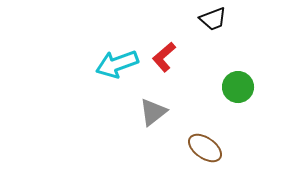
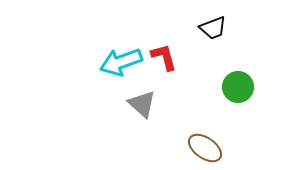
black trapezoid: moved 9 px down
red L-shape: rotated 116 degrees clockwise
cyan arrow: moved 4 px right, 2 px up
gray triangle: moved 11 px left, 8 px up; rotated 40 degrees counterclockwise
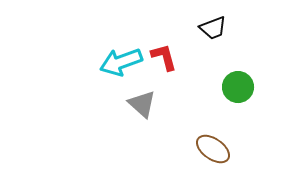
brown ellipse: moved 8 px right, 1 px down
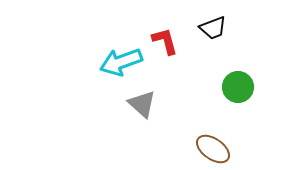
red L-shape: moved 1 px right, 16 px up
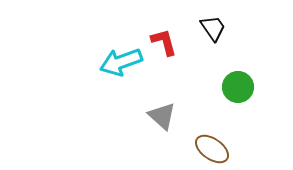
black trapezoid: rotated 104 degrees counterclockwise
red L-shape: moved 1 px left, 1 px down
gray triangle: moved 20 px right, 12 px down
brown ellipse: moved 1 px left
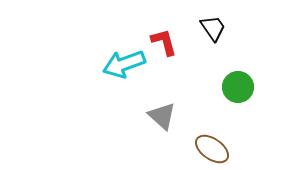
cyan arrow: moved 3 px right, 2 px down
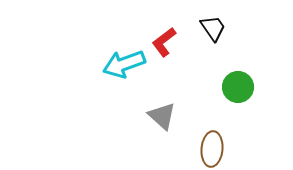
red L-shape: rotated 112 degrees counterclockwise
brown ellipse: rotated 60 degrees clockwise
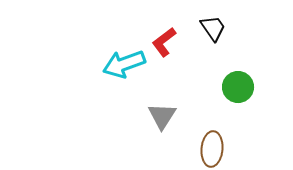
gray triangle: rotated 20 degrees clockwise
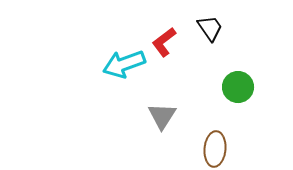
black trapezoid: moved 3 px left
brown ellipse: moved 3 px right
